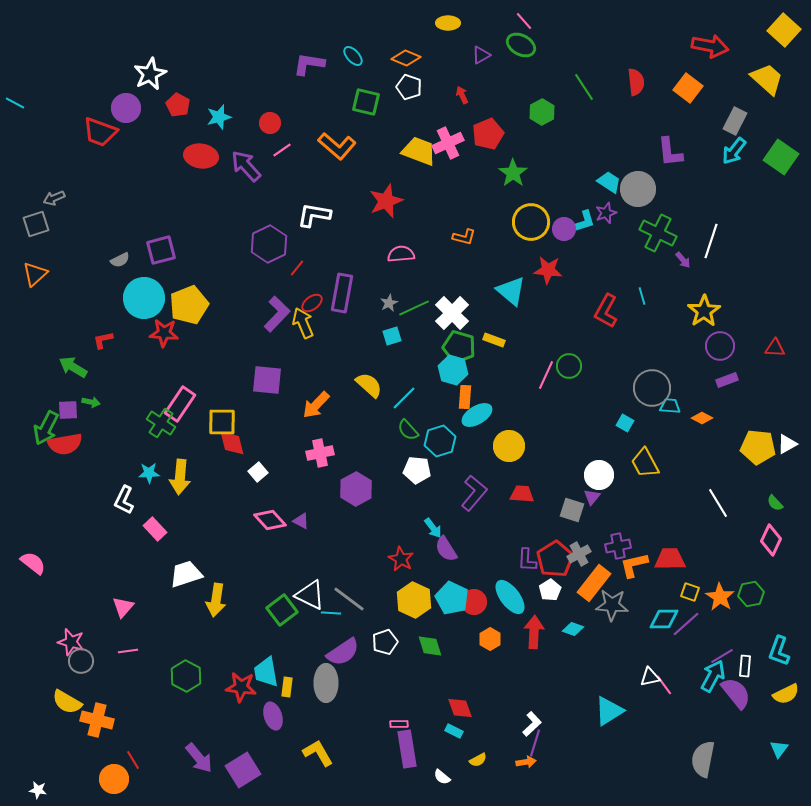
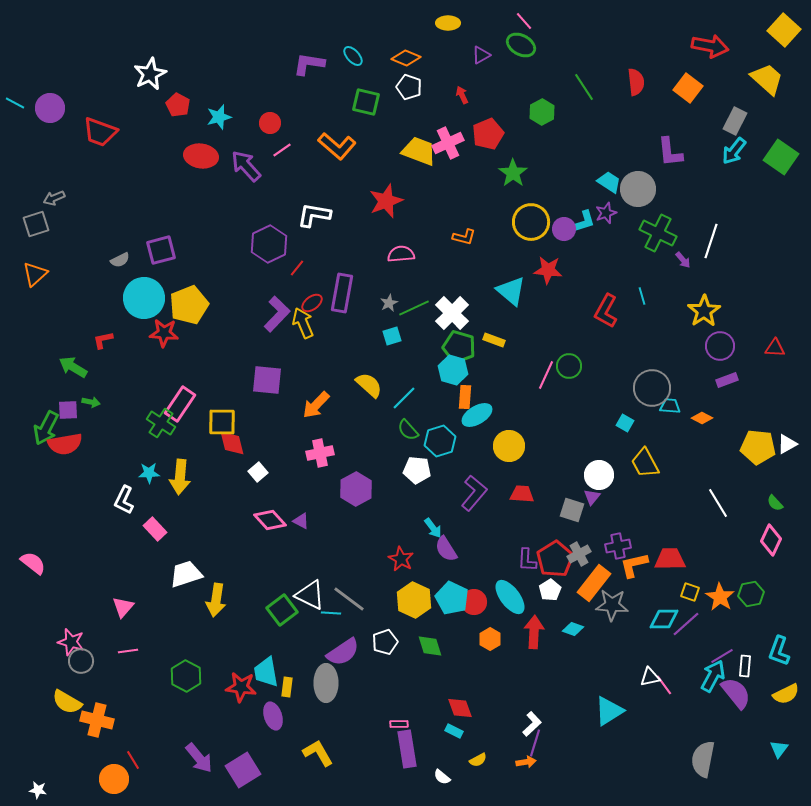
purple circle at (126, 108): moved 76 px left
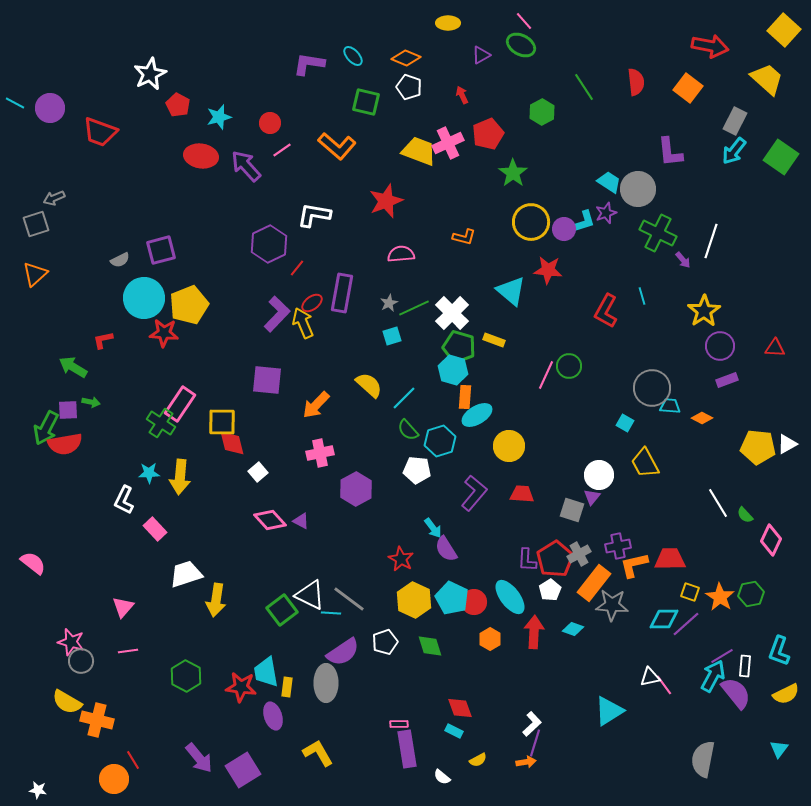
green semicircle at (775, 503): moved 30 px left, 12 px down
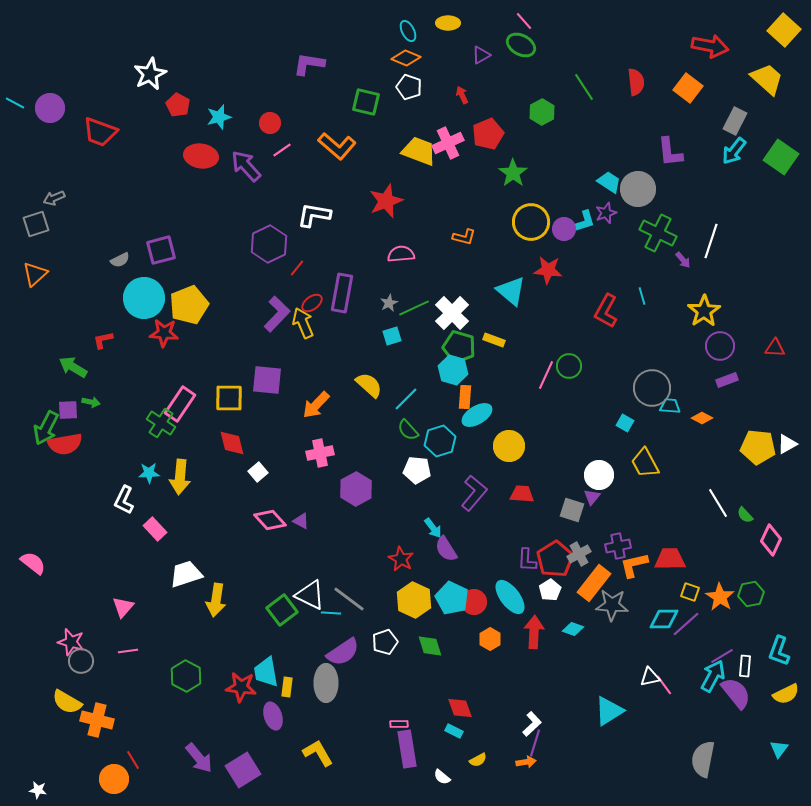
cyan ellipse at (353, 56): moved 55 px right, 25 px up; rotated 15 degrees clockwise
cyan line at (404, 398): moved 2 px right, 1 px down
yellow square at (222, 422): moved 7 px right, 24 px up
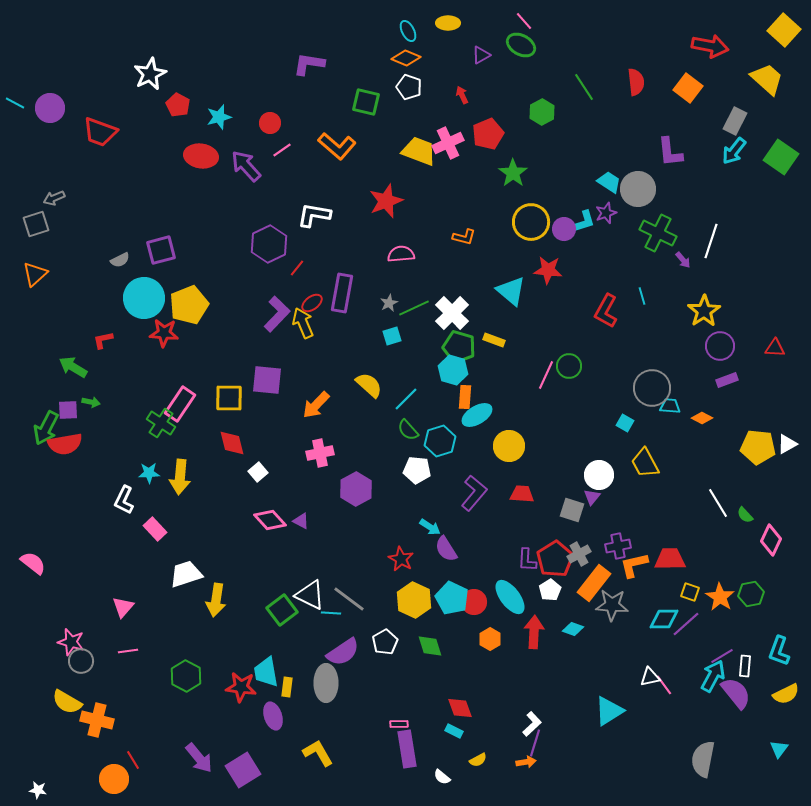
cyan arrow at (433, 528): moved 3 px left, 1 px up; rotated 20 degrees counterclockwise
white pentagon at (385, 642): rotated 10 degrees counterclockwise
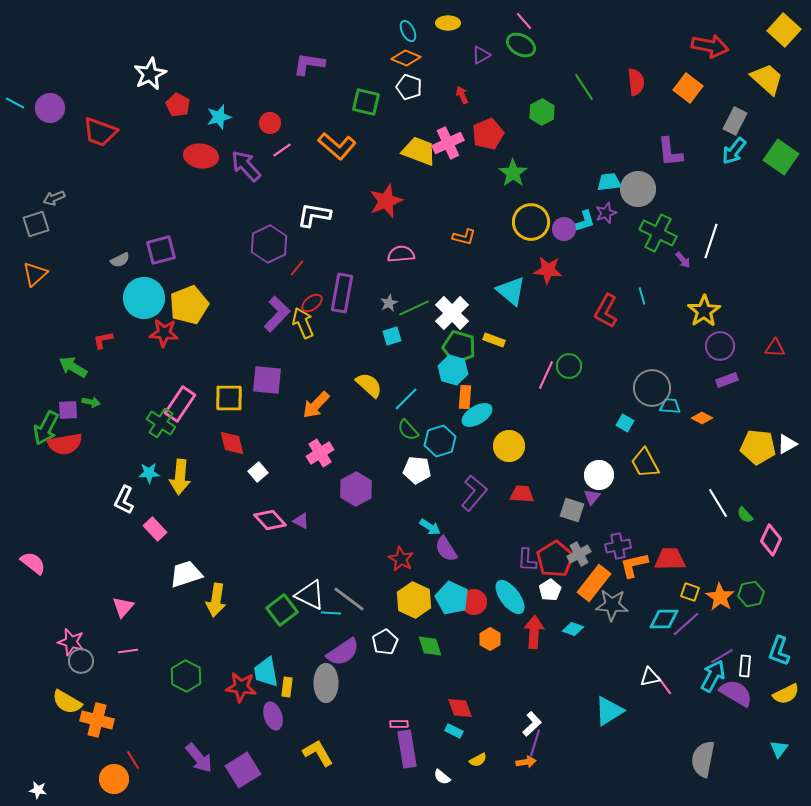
cyan trapezoid at (609, 182): rotated 40 degrees counterclockwise
pink cross at (320, 453): rotated 20 degrees counterclockwise
purple semicircle at (736, 693): rotated 20 degrees counterclockwise
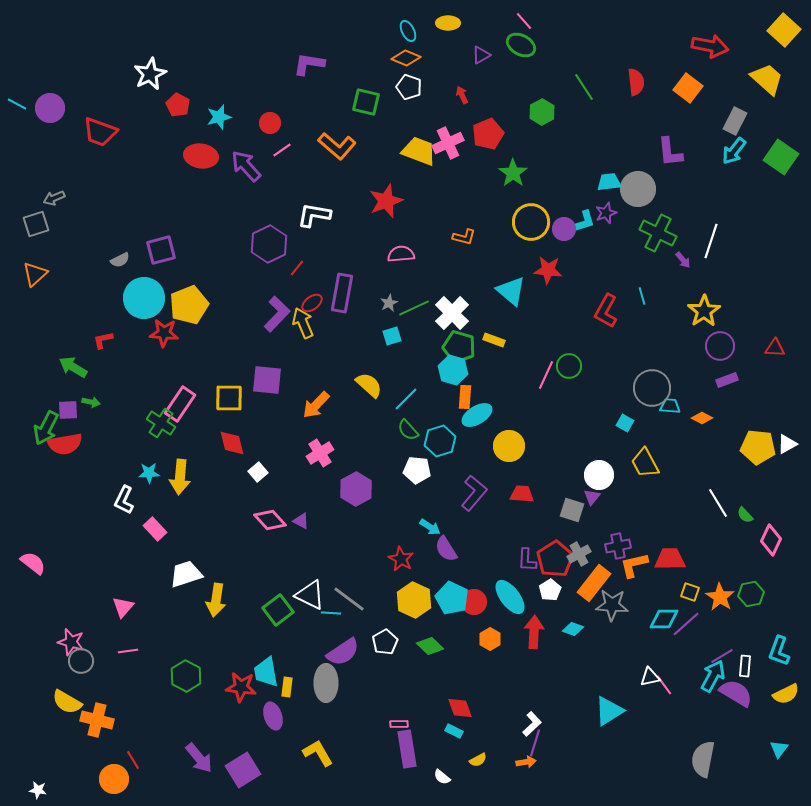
cyan line at (15, 103): moved 2 px right, 1 px down
green square at (282, 610): moved 4 px left
green diamond at (430, 646): rotated 28 degrees counterclockwise
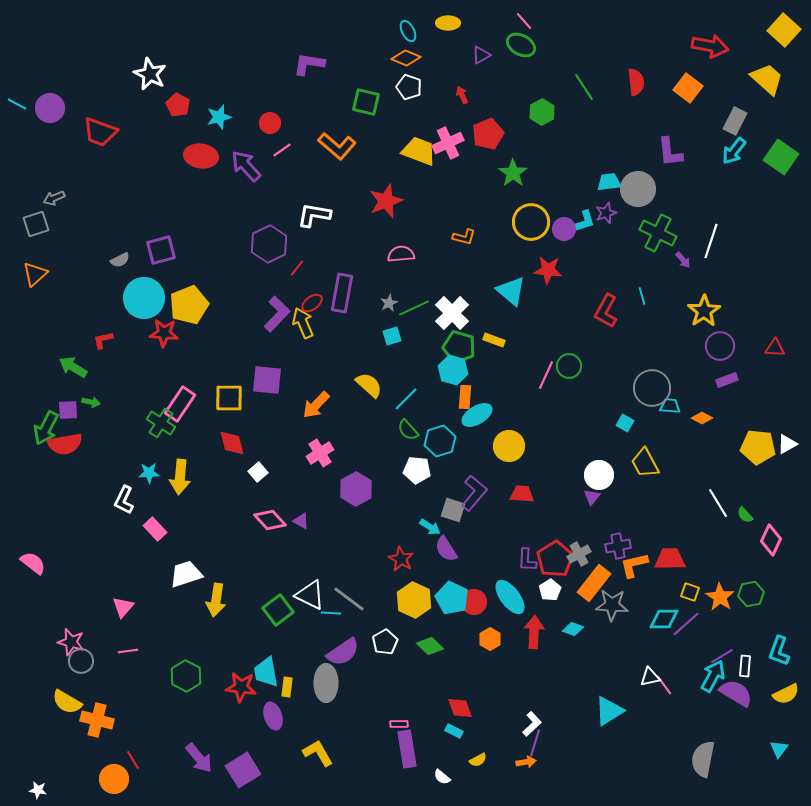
white star at (150, 74): rotated 20 degrees counterclockwise
gray square at (572, 510): moved 119 px left
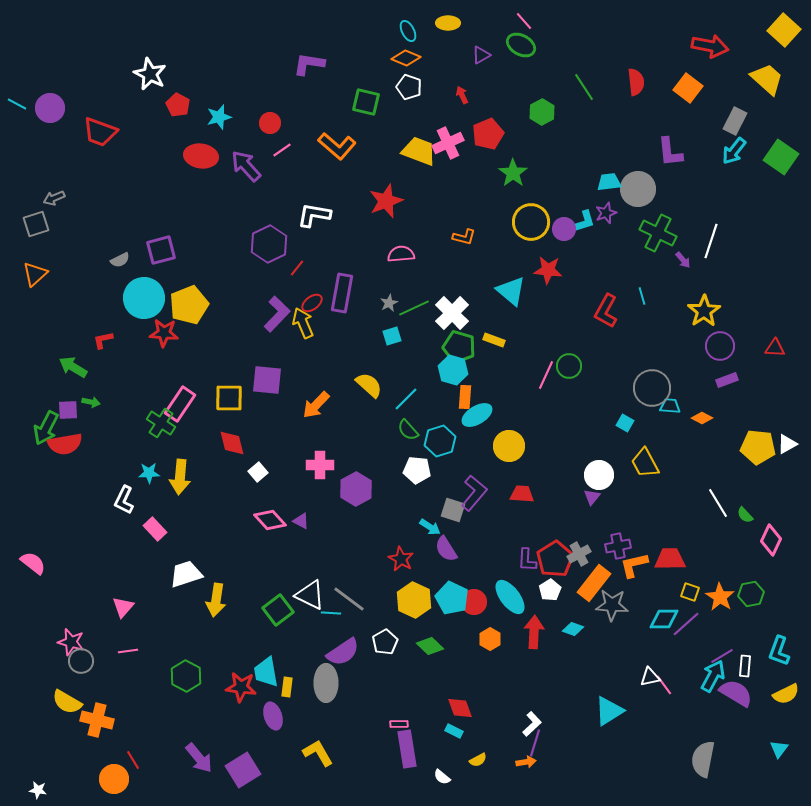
pink cross at (320, 453): moved 12 px down; rotated 32 degrees clockwise
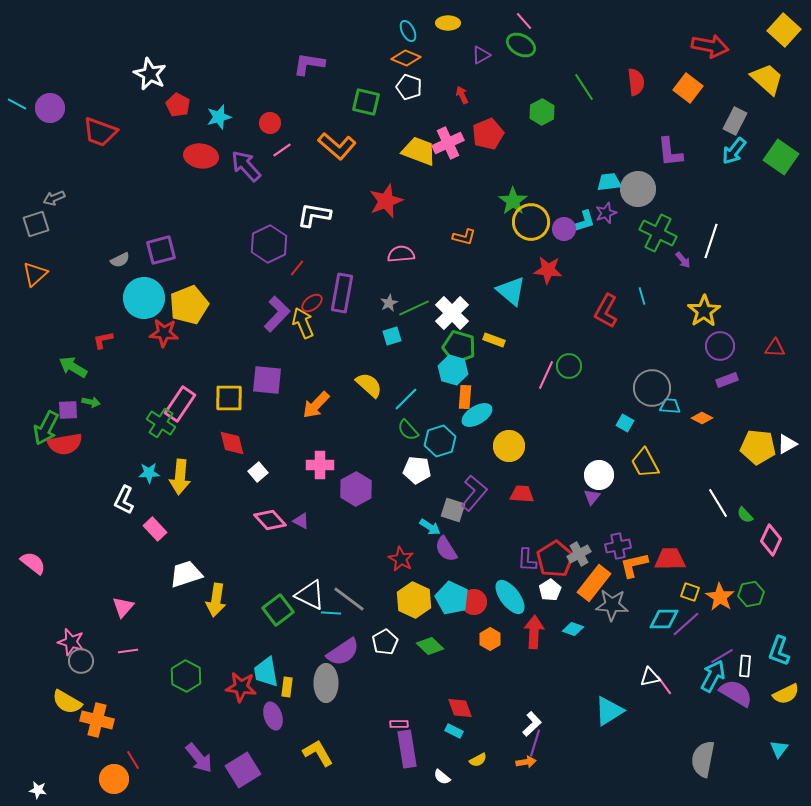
green star at (513, 173): moved 28 px down
